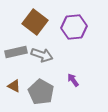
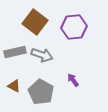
gray rectangle: moved 1 px left
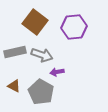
purple arrow: moved 16 px left, 8 px up; rotated 64 degrees counterclockwise
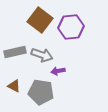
brown square: moved 5 px right, 2 px up
purple hexagon: moved 3 px left
purple arrow: moved 1 px right, 1 px up
gray pentagon: rotated 20 degrees counterclockwise
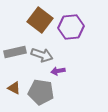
brown triangle: moved 2 px down
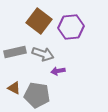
brown square: moved 1 px left, 1 px down
gray arrow: moved 1 px right, 1 px up
gray pentagon: moved 4 px left, 3 px down
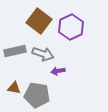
purple hexagon: rotated 20 degrees counterclockwise
gray rectangle: moved 1 px up
brown triangle: rotated 16 degrees counterclockwise
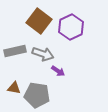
purple arrow: rotated 136 degrees counterclockwise
